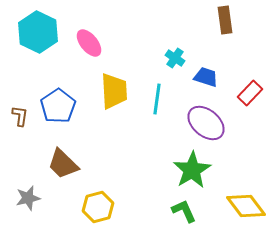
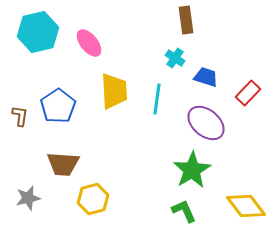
brown rectangle: moved 39 px left
cyan hexagon: rotated 21 degrees clockwise
red rectangle: moved 2 px left
brown trapezoid: rotated 40 degrees counterclockwise
yellow hexagon: moved 5 px left, 8 px up
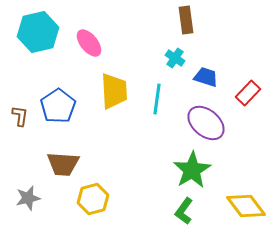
green L-shape: rotated 120 degrees counterclockwise
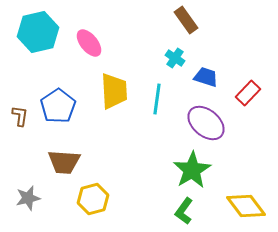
brown rectangle: rotated 28 degrees counterclockwise
brown trapezoid: moved 1 px right, 2 px up
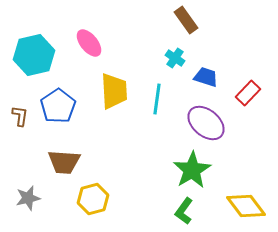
cyan hexagon: moved 4 px left, 23 px down
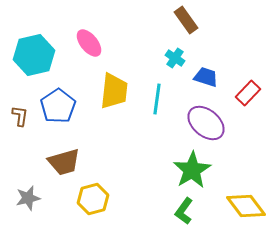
yellow trapezoid: rotated 9 degrees clockwise
brown trapezoid: rotated 20 degrees counterclockwise
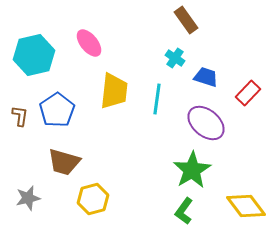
blue pentagon: moved 1 px left, 4 px down
brown trapezoid: rotated 32 degrees clockwise
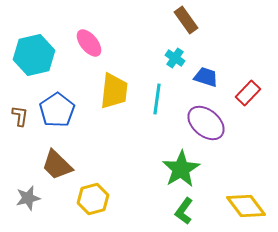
brown trapezoid: moved 7 px left, 3 px down; rotated 28 degrees clockwise
green star: moved 11 px left, 1 px up
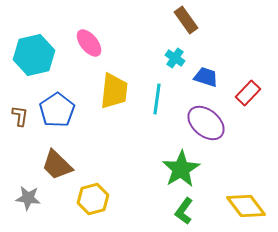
gray star: rotated 20 degrees clockwise
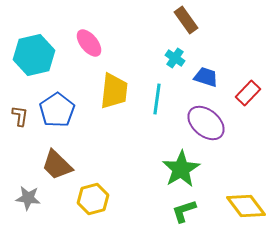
green L-shape: rotated 36 degrees clockwise
